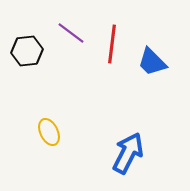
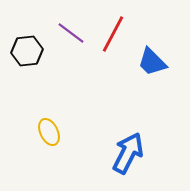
red line: moved 1 px right, 10 px up; rotated 21 degrees clockwise
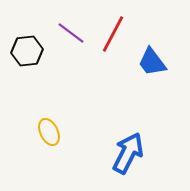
blue trapezoid: rotated 8 degrees clockwise
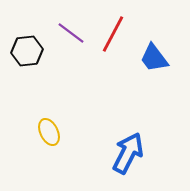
blue trapezoid: moved 2 px right, 4 px up
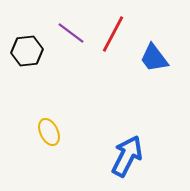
blue arrow: moved 1 px left, 3 px down
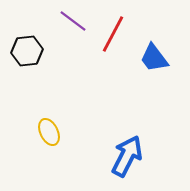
purple line: moved 2 px right, 12 px up
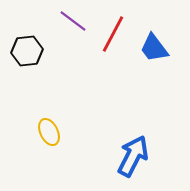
blue trapezoid: moved 10 px up
blue arrow: moved 6 px right
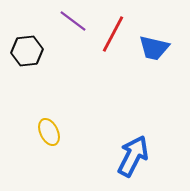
blue trapezoid: rotated 40 degrees counterclockwise
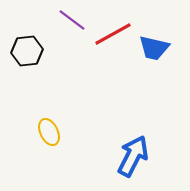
purple line: moved 1 px left, 1 px up
red line: rotated 33 degrees clockwise
